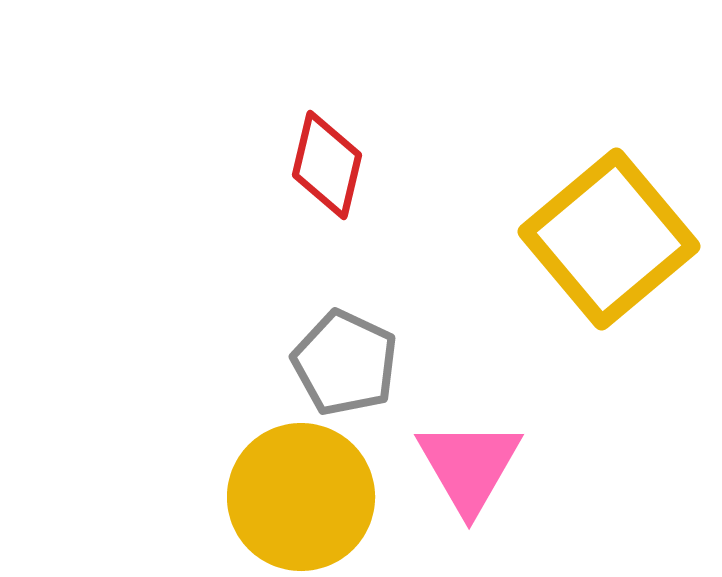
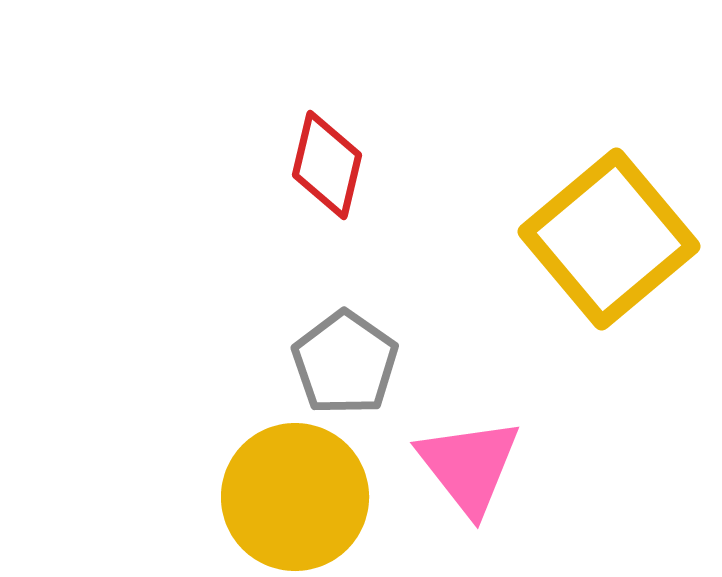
gray pentagon: rotated 10 degrees clockwise
pink triangle: rotated 8 degrees counterclockwise
yellow circle: moved 6 px left
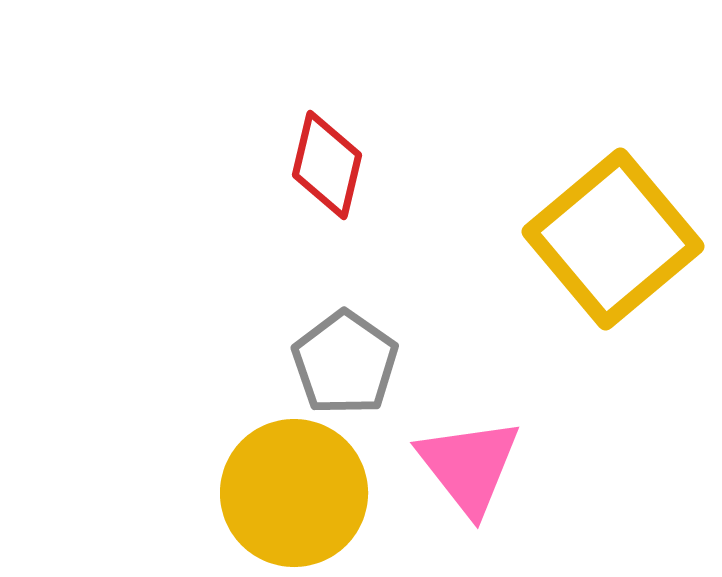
yellow square: moved 4 px right
yellow circle: moved 1 px left, 4 px up
